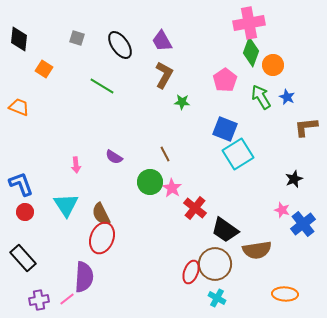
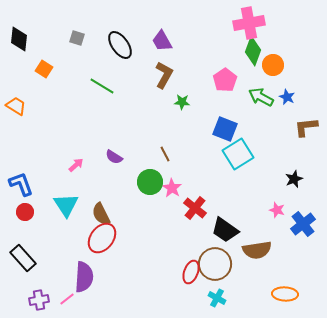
green diamond at (251, 52): moved 2 px right, 1 px up
green arrow at (261, 97): rotated 30 degrees counterclockwise
orange trapezoid at (19, 107): moved 3 px left, 1 px up; rotated 10 degrees clockwise
pink arrow at (76, 165): rotated 126 degrees counterclockwise
pink star at (282, 210): moved 5 px left
red ellipse at (102, 238): rotated 16 degrees clockwise
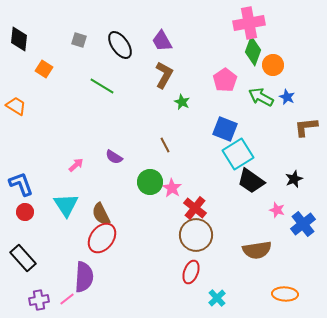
gray square at (77, 38): moved 2 px right, 2 px down
green star at (182, 102): rotated 21 degrees clockwise
brown line at (165, 154): moved 9 px up
black trapezoid at (225, 230): moved 26 px right, 49 px up
brown circle at (215, 264): moved 19 px left, 29 px up
cyan cross at (217, 298): rotated 18 degrees clockwise
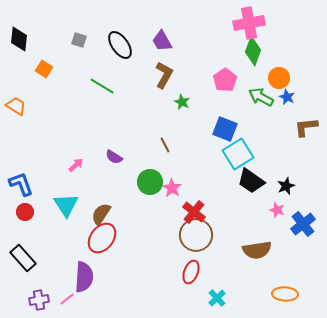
orange circle at (273, 65): moved 6 px right, 13 px down
black star at (294, 179): moved 8 px left, 7 px down
red cross at (195, 208): moved 1 px left, 4 px down
brown semicircle at (101, 214): rotated 60 degrees clockwise
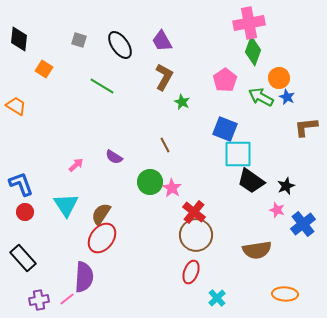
brown L-shape at (164, 75): moved 2 px down
cyan square at (238, 154): rotated 32 degrees clockwise
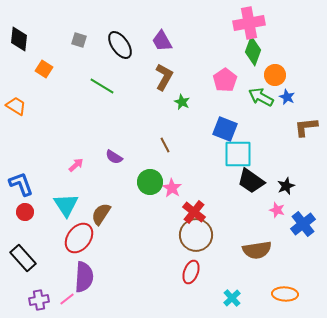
orange circle at (279, 78): moved 4 px left, 3 px up
red ellipse at (102, 238): moved 23 px left
cyan cross at (217, 298): moved 15 px right
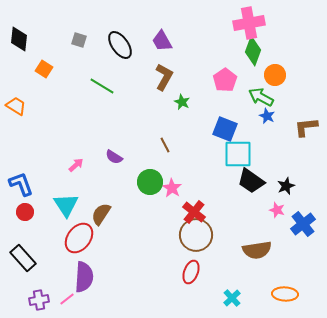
blue star at (287, 97): moved 20 px left, 19 px down
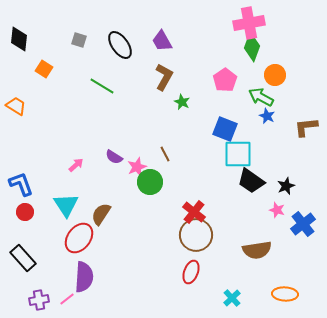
green diamond at (253, 51): moved 1 px left, 4 px up
brown line at (165, 145): moved 9 px down
pink star at (172, 188): moved 35 px left, 21 px up; rotated 18 degrees clockwise
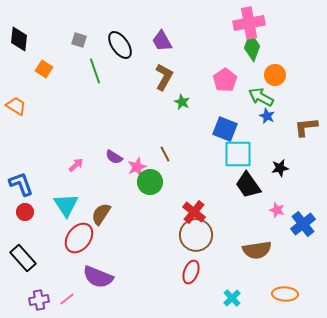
green line at (102, 86): moved 7 px left, 15 px up; rotated 40 degrees clockwise
black trapezoid at (251, 181): moved 3 px left, 4 px down; rotated 20 degrees clockwise
black star at (286, 186): moved 6 px left, 18 px up; rotated 12 degrees clockwise
purple semicircle at (84, 277): moved 14 px right; rotated 108 degrees clockwise
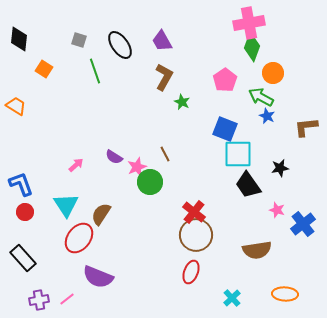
orange circle at (275, 75): moved 2 px left, 2 px up
